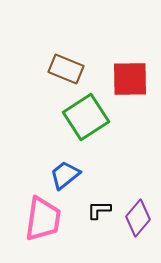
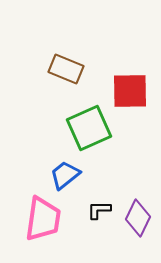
red square: moved 12 px down
green square: moved 3 px right, 11 px down; rotated 9 degrees clockwise
purple diamond: rotated 15 degrees counterclockwise
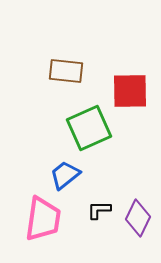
brown rectangle: moved 2 px down; rotated 16 degrees counterclockwise
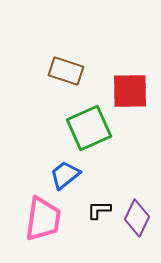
brown rectangle: rotated 12 degrees clockwise
purple diamond: moved 1 px left
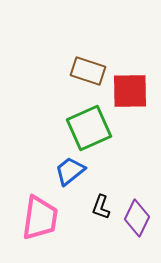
brown rectangle: moved 22 px right
blue trapezoid: moved 5 px right, 4 px up
black L-shape: moved 2 px right, 3 px up; rotated 70 degrees counterclockwise
pink trapezoid: moved 3 px left, 1 px up
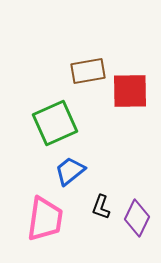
brown rectangle: rotated 28 degrees counterclockwise
green square: moved 34 px left, 5 px up
pink trapezoid: moved 5 px right, 1 px down
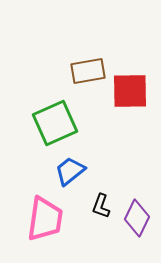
black L-shape: moved 1 px up
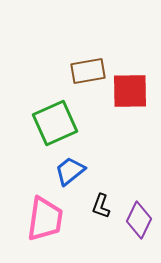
purple diamond: moved 2 px right, 2 px down
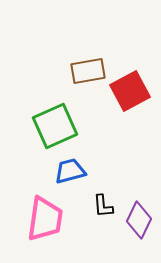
red square: rotated 27 degrees counterclockwise
green square: moved 3 px down
blue trapezoid: rotated 24 degrees clockwise
black L-shape: moved 2 px right; rotated 25 degrees counterclockwise
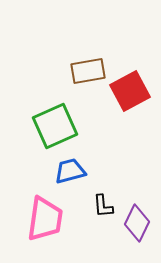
purple diamond: moved 2 px left, 3 px down
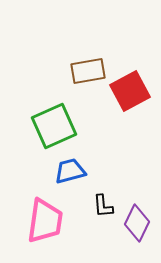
green square: moved 1 px left
pink trapezoid: moved 2 px down
